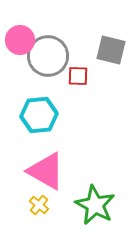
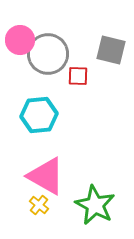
gray circle: moved 2 px up
pink triangle: moved 5 px down
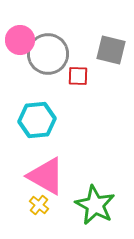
cyan hexagon: moved 2 px left, 5 px down
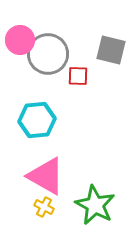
yellow cross: moved 5 px right, 2 px down; rotated 12 degrees counterclockwise
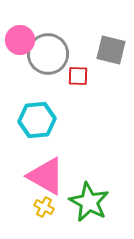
green star: moved 6 px left, 3 px up
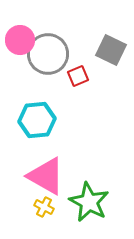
gray square: rotated 12 degrees clockwise
red square: rotated 25 degrees counterclockwise
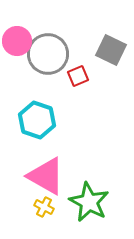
pink circle: moved 3 px left, 1 px down
cyan hexagon: rotated 24 degrees clockwise
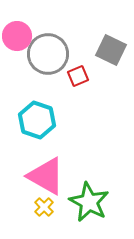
pink circle: moved 5 px up
yellow cross: rotated 18 degrees clockwise
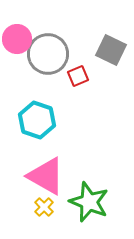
pink circle: moved 3 px down
green star: rotated 6 degrees counterclockwise
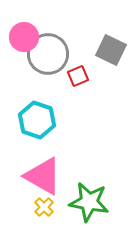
pink circle: moved 7 px right, 2 px up
pink triangle: moved 3 px left
green star: rotated 12 degrees counterclockwise
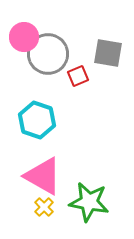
gray square: moved 3 px left, 3 px down; rotated 16 degrees counterclockwise
